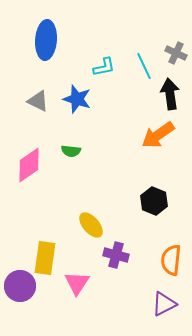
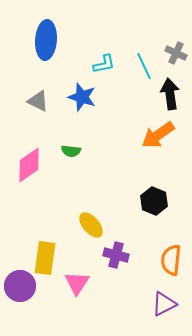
cyan L-shape: moved 3 px up
blue star: moved 5 px right, 2 px up
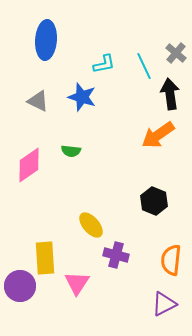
gray cross: rotated 15 degrees clockwise
yellow rectangle: rotated 12 degrees counterclockwise
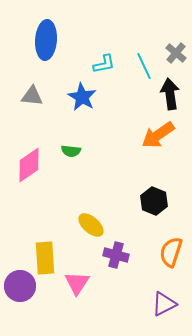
blue star: rotated 12 degrees clockwise
gray triangle: moved 6 px left, 5 px up; rotated 20 degrees counterclockwise
yellow ellipse: rotated 8 degrees counterclockwise
orange semicircle: moved 8 px up; rotated 12 degrees clockwise
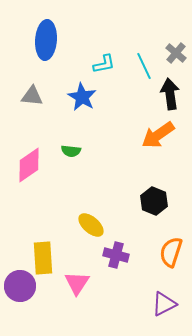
yellow rectangle: moved 2 px left
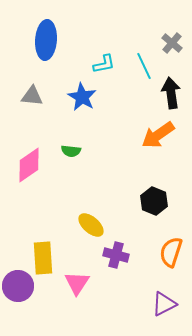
gray cross: moved 4 px left, 10 px up
black arrow: moved 1 px right, 1 px up
purple circle: moved 2 px left
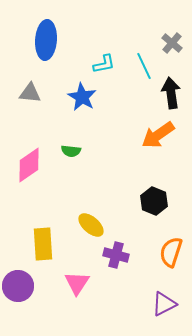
gray triangle: moved 2 px left, 3 px up
yellow rectangle: moved 14 px up
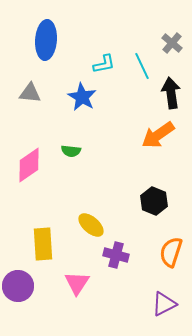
cyan line: moved 2 px left
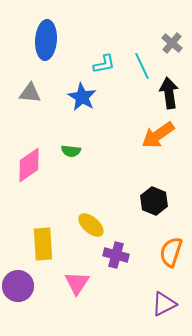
black arrow: moved 2 px left
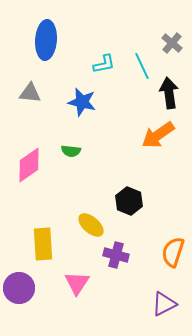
blue star: moved 5 px down; rotated 16 degrees counterclockwise
black hexagon: moved 25 px left
orange semicircle: moved 2 px right
purple circle: moved 1 px right, 2 px down
